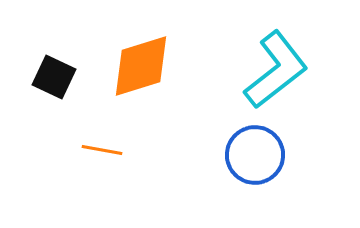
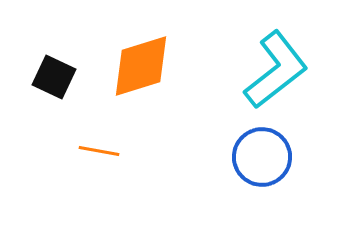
orange line: moved 3 px left, 1 px down
blue circle: moved 7 px right, 2 px down
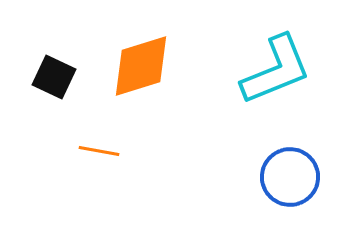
cyan L-shape: rotated 16 degrees clockwise
blue circle: moved 28 px right, 20 px down
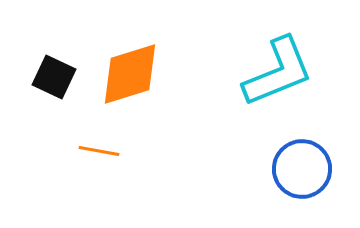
orange diamond: moved 11 px left, 8 px down
cyan L-shape: moved 2 px right, 2 px down
blue circle: moved 12 px right, 8 px up
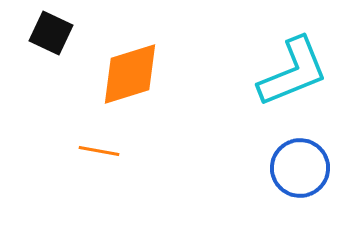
cyan L-shape: moved 15 px right
black square: moved 3 px left, 44 px up
blue circle: moved 2 px left, 1 px up
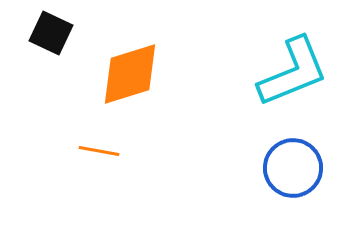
blue circle: moved 7 px left
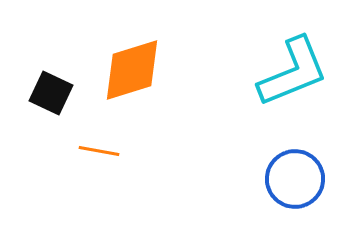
black square: moved 60 px down
orange diamond: moved 2 px right, 4 px up
blue circle: moved 2 px right, 11 px down
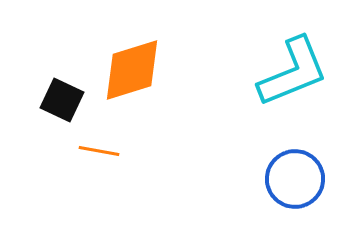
black square: moved 11 px right, 7 px down
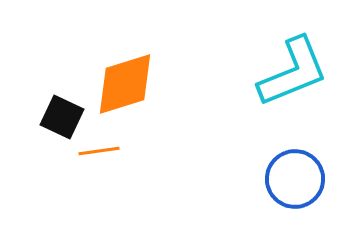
orange diamond: moved 7 px left, 14 px down
black square: moved 17 px down
orange line: rotated 18 degrees counterclockwise
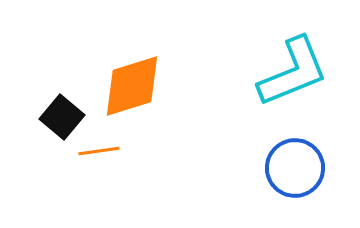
orange diamond: moved 7 px right, 2 px down
black square: rotated 15 degrees clockwise
blue circle: moved 11 px up
